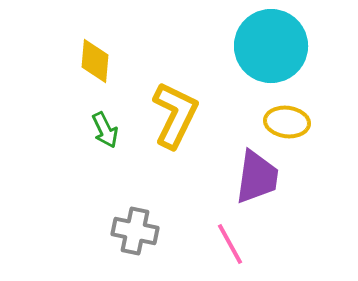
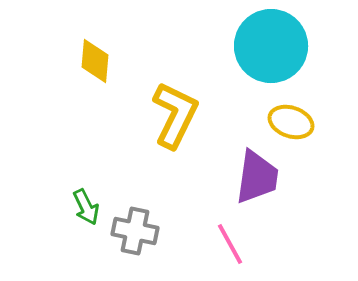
yellow ellipse: moved 4 px right; rotated 12 degrees clockwise
green arrow: moved 19 px left, 77 px down
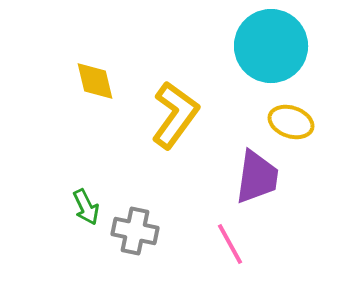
yellow diamond: moved 20 px down; rotated 18 degrees counterclockwise
yellow L-shape: rotated 10 degrees clockwise
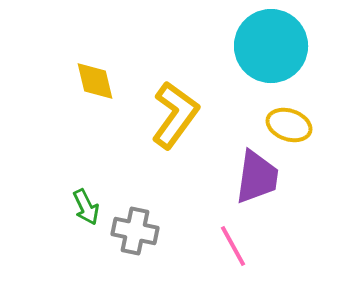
yellow ellipse: moved 2 px left, 3 px down
pink line: moved 3 px right, 2 px down
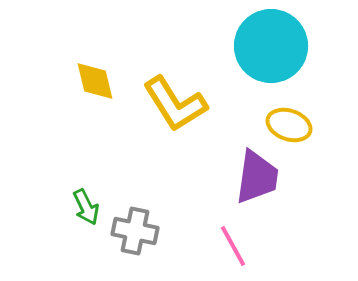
yellow L-shape: moved 11 px up; rotated 112 degrees clockwise
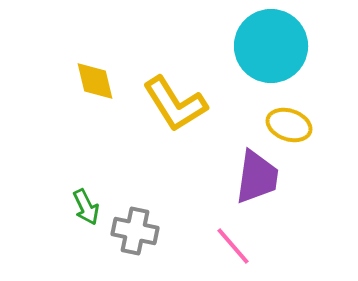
pink line: rotated 12 degrees counterclockwise
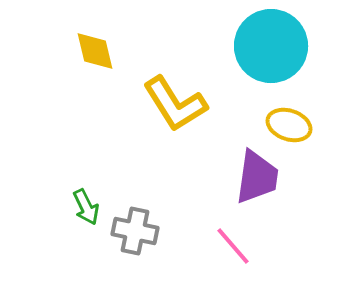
yellow diamond: moved 30 px up
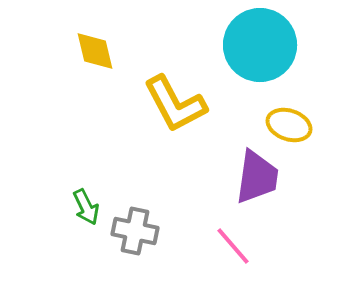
cyan circle: moved 11 px left, 1 px up
yellow L-shape: rotated 4 degrees clockwise
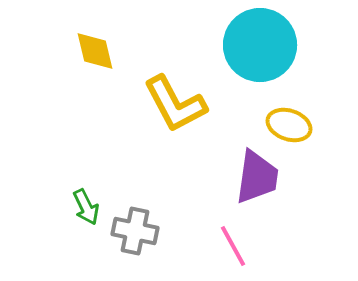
pink line: rotated 12 degrees clockwise
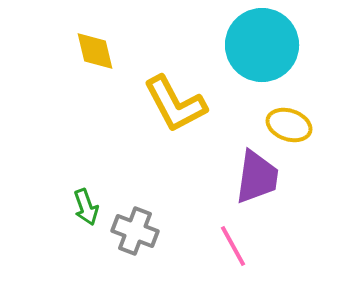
cyan circle: moved 2 px right
green arrow: rotated 6 degrees clockwise
gray cross: rotated 9 degrees clockwise
